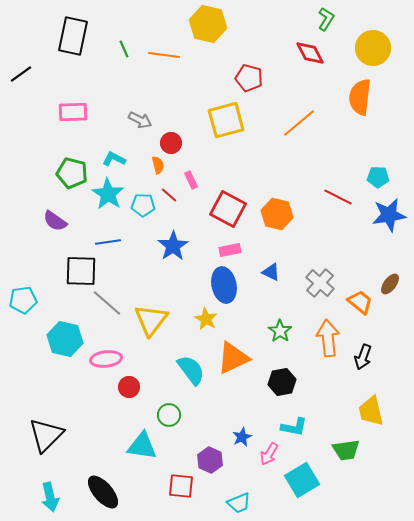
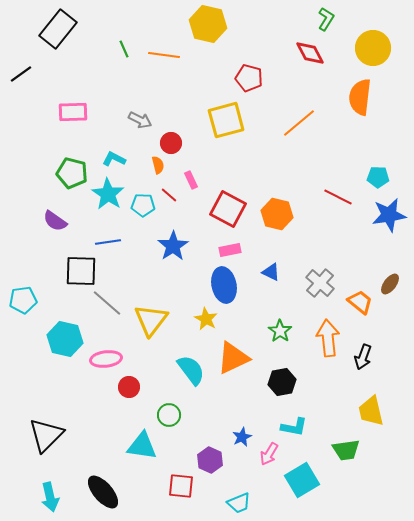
black rectangle at (73, 36): moved 15 px left, 7 px up; rotated 27 degrees clockwise
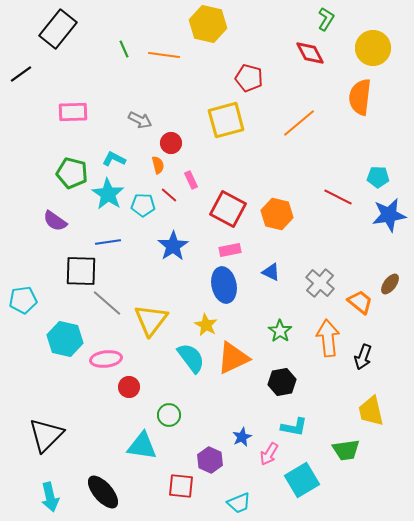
yellow star at (206, 319): moved 6 px down
cyan semicircle at (191, 370): moved 12 px up
